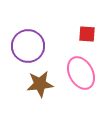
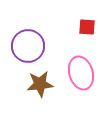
red square: moved 7 px up
pink ellipse: rotated 12 degrees clockwise
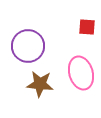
brown star: rotated 12 degrees clockwise
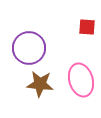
purple circle: moved 1 px right, 2 px down
pink ellipse: moved 7 px down
